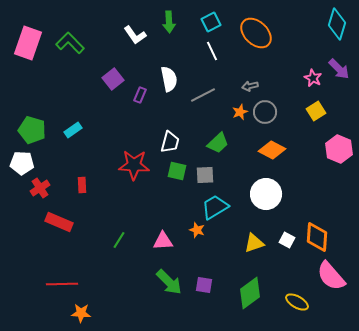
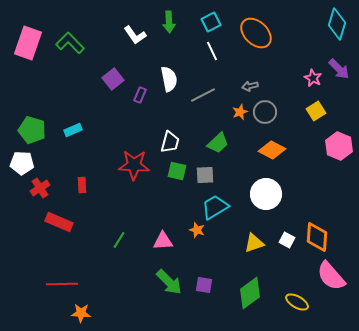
cyan rectangle at (73, 130): rotated 12 degrees clockwise
pink hexagon at (339, 149): moved 3 px up
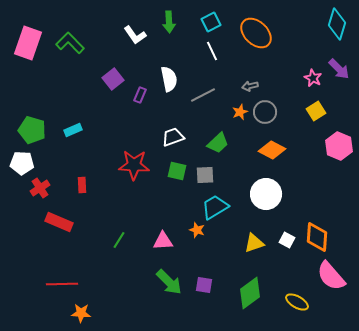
white trapezoid at (170, 142): moved 3 px right, 5 px up; rotated 125 degrees counterclockwise
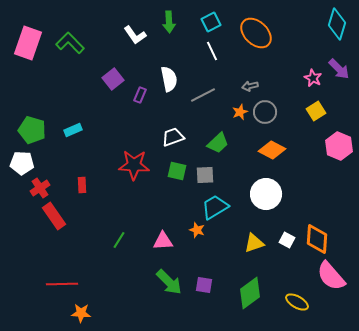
red rectangle at (59, 222): moved 5 px left, 6 px up; rotated 32 degrees clockwise
orange diamond at (317, 237): moved 2 px down
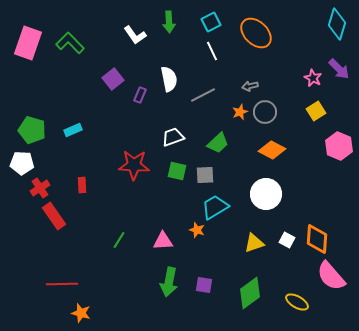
green arrow at (169, 282): rotated 56 degrees clockwise
orange star at (81, 313): rotated 12 degrees clockwise
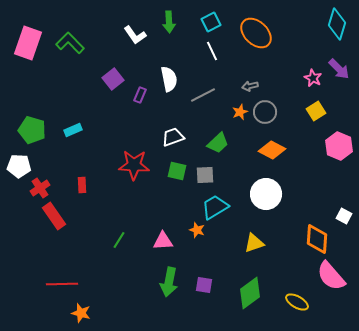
white pentagon at (22, 163): moved 3 px left, 3 px down
white square at (287, 240): moved 57 px right, 24 px up
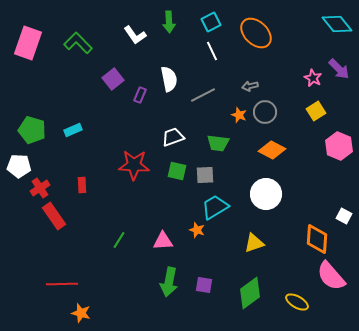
cyan diamond at (337, 24): rotated 56 degrees counterclockwise
green L-shape at (70, 43): moved 8 px right
orange star at (240, 112): moved 1 px left, 3 px down; rotated 28 degrees counterclockwise
green trapezoid at (218, 143): rotated 50 degrees clockwise
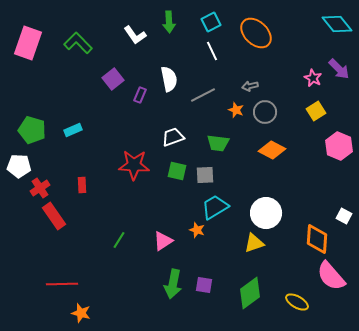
orange star at (239, 115): moved 3 px left, 5 px up
white circle at (266, 194): moved 19 px down
pink triangle at (163, 241): rotated 30 degrees counterclockwise
green arrow at (169, 282): moved 4 px right, 2 px down
